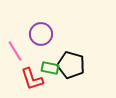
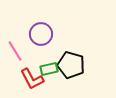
green rectangle: moved 1 px left, 1 px down; rotated 24 degrees counterclockwise
red L-shape: rotated 10 degrees counterclockwise
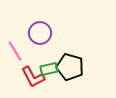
purple circle: moved 1 px left, 1 px up
black pentagon: moved 1 px left, 2 px down
red L-shape: moved 1 px right, 2 px up
